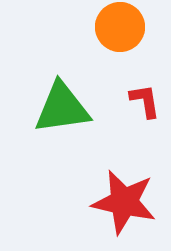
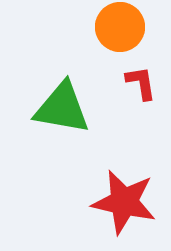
red L-shape: moved 4 px left, 18 px up
green triangle: rotated 18 degrees clockwise
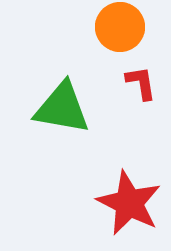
red star: moved 5 px right, 1 px down; rotated 14 degrees clockwise
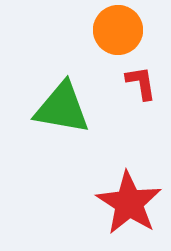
orange circle: moved 2 px left, 3 px down
red star: rotated 6 degrees clockwise
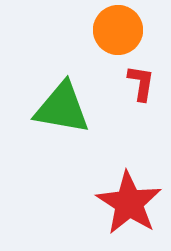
red L-shape: rotated 18 degrees clockwise
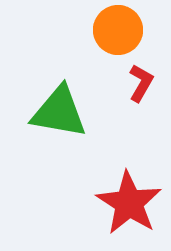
red L-shape: rotated 21 degrees clockwise
green triangle: moved 3 px left, 4 px down
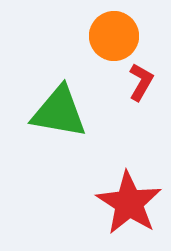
orange circle: moved 4 px left, 6 px down
red L-shape: moved 1 px up
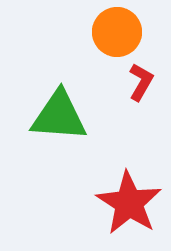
orange circle: moved 3 px right, 4 px up
green triangle: moved 4 px down; rotated 6 degrees counterclockwise
